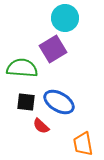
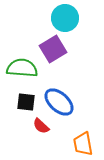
blue ellipse: rotated 12 degrees clockwise
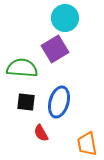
purple square: moved 2 px right
blue ellipse: rotated 64 degrees clockwise
red semicircle: moved 7 px down; rotated 18 degrees clockwise
orange trapezoid: moved 4 px right
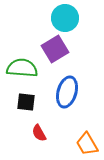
blue ellipse: moved 8 px right, 10 px up
red semicircle: moved 2 px left
orange trapezoid: rotated 20 degrees counterclockwise
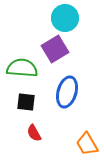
red semicircle: moved 5 px left
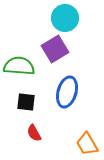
green semicircle: moved 3 px left, 2 px up
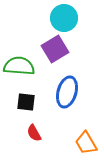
cyan circle: moved 1 px left
orange trapezoid: moved 1 px left, 1 px up
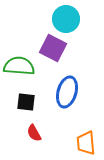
cyan circle: moved 2 px right, 1 px down
purple square: moved 2 px left, 1 px up; rotated 32 degrees counterclockwise
orange trapezoid: rotated 25 degrees clockwise
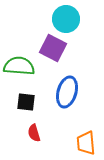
red semicircle: rotated 12 degrees clockwise
